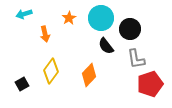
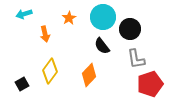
cyan circle: moved 2 px right, 1 px up
black semicircle: moved 4 px left
yellow diamond: moved 1 px left
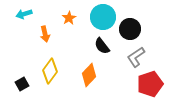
gray L-shape: moved 2 px up; rotated 65 degrees clockwise
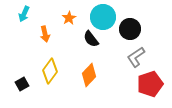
cyan arrow: rotated 49 degrees counterclockwise
black semicircle: moved 11 px left, 7 px up
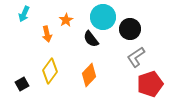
orange star: moved 3 px left, 2 px down
orange arrow: moved 2 px right
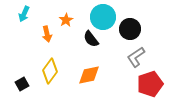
orange diamond: rotated 35 degrees clockwise
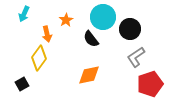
yellow diamond: moved 11 px left, 13 px up
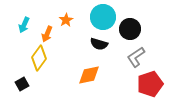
cyan arrow: moved 11 px down
orange arrow: rotated 35 degrees clockwise
black semicircle: moved 8 px right, 5 px down; rotated 36 degrees counterclockwise
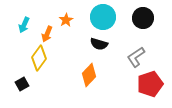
black circle: moved 13 px right, 11 px up
orange diamond: rotated 35 degrees counterclockwise
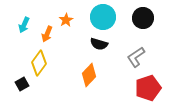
yellow diamond: moved 5 px down
red pentagon: moved 2 px left, 4 px down
